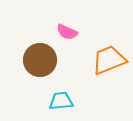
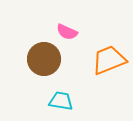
brown circle: moved 4 px right, 1 px up
cyan trapezoid: rotated 15 degrees clockwise
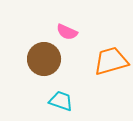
orange trapezoid: moved 2 px right, 1 px down; rotated 6 degrees clockwise
cyan trapezoid: rotated 10 degrees clockwise
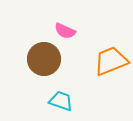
pink semicircle: moved 2 px left, 1 px up
orange trapezoid: rotated 6 degrees counterclockwise
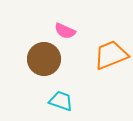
orange trapezoid: moved 6 px up
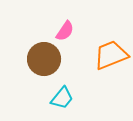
pink semicircle: rotated 80 degrees counterclockwise
cyan trapezoid: moved 1 px right, 3 px up; rotated 110 degrees clockwise
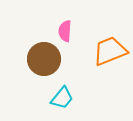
pink semicircle: rotated 150 degrees clockwise
orange trapezoid: moved 1 px left, 4 px up
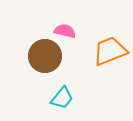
pink semicircle: rotated 100 degrees clockwise
brown circle: moved 1 px right, 3 px up
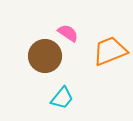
pink semicircle: moved 3 px right, 2 px down; rotated 20 degrees clockwise
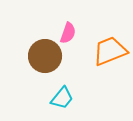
pink semicircle: rotated 75 degrees clockwise
